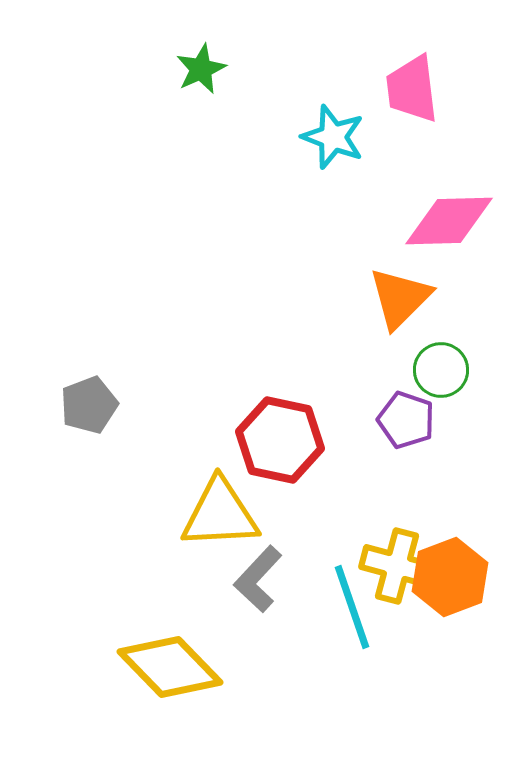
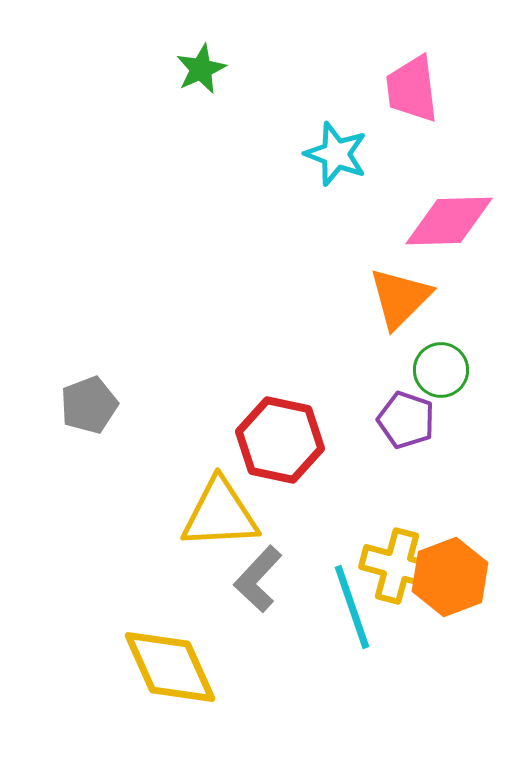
cyan star: moved 3 px right, 17 px down
yellow diamond: rotated 20 degrees clockwise
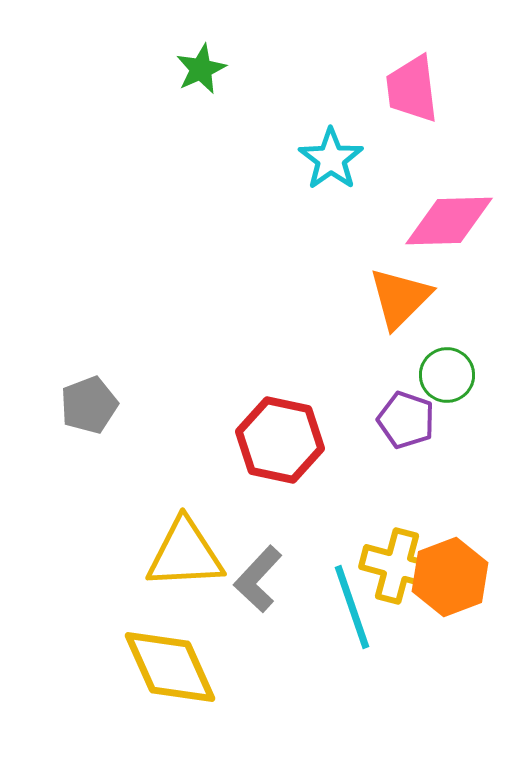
cyan star: moved 5 px left, 5 px down; rotated 16 degrees clockwise
green circle: moved 6 px right, 5 px down
yellow triangle: moved 35 px left, 40 px down
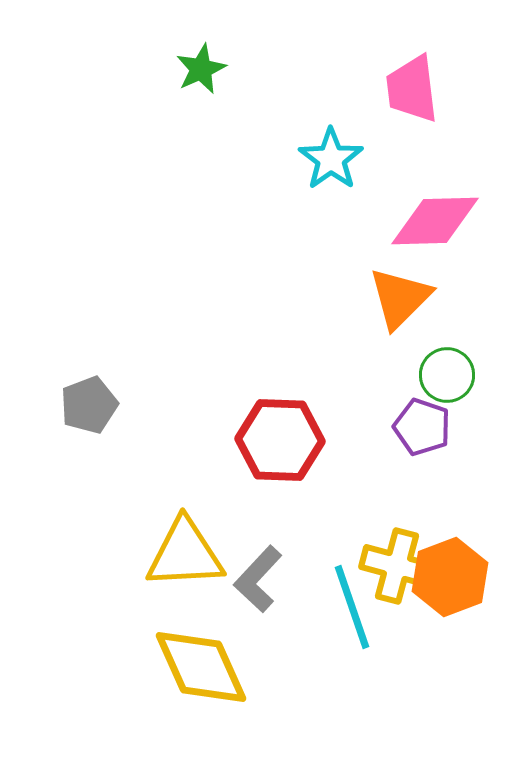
pink diamond: moved 14 px left
purple pentagon: moved 16 px right, 7 px down
red hexagon: rotated 10 degrees counterclockwise
yellow diamond: moved 31 px right
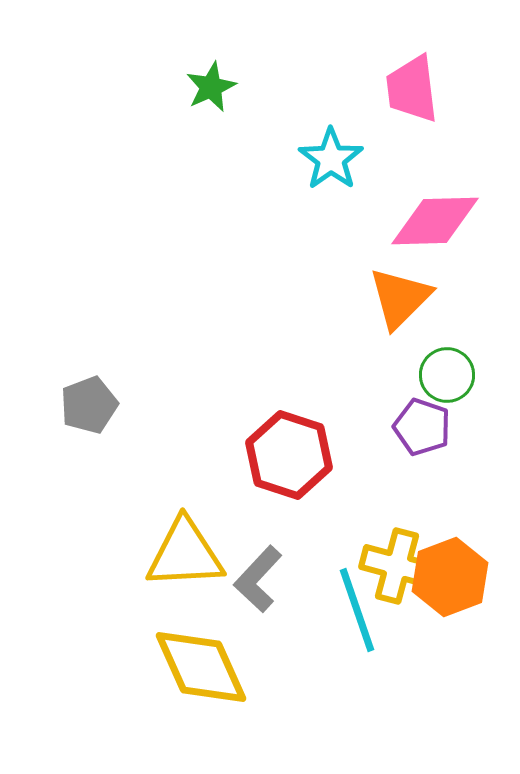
green star: moved 10 px right, 18 px down
red hexagon: moved 9 px right, 15 px down; rotated 16 degrees clockwise
cyan line: moved 5 px right, 3 px down
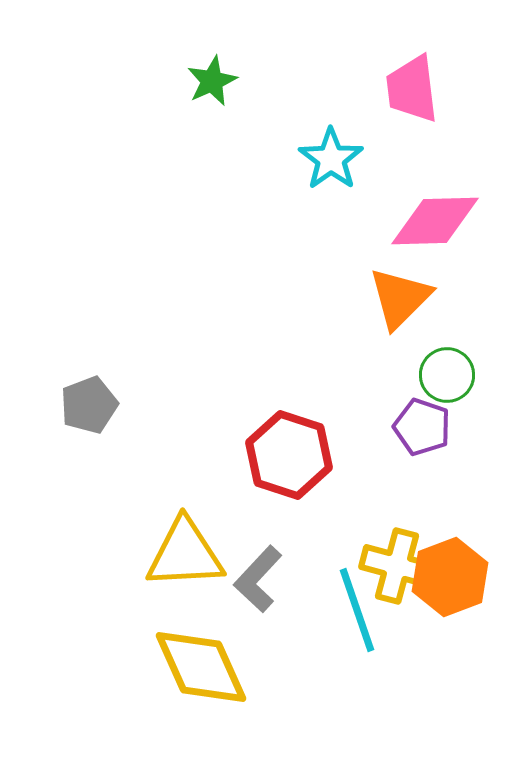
green star: moved 1 px right, 6 px up
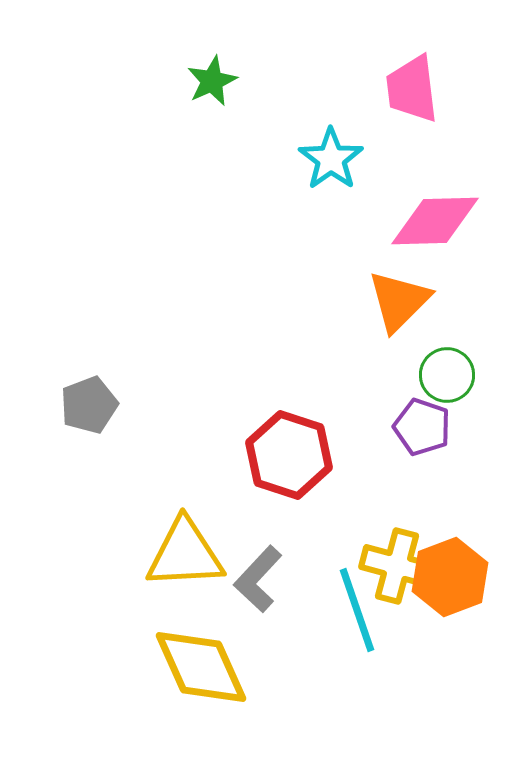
orange triangle: moved 1 px left, 3 px down
